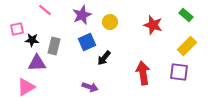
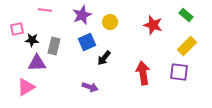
pink line: rotated 32 degrees counterclockwise
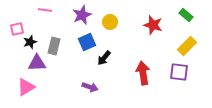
black star: moved 2 px left, 2 px down; rotated 24 degrees counterclockwise
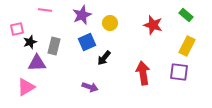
yellow circle: moved 1 px down
yellow rectangle: rotated 18 degrees counterclockwise
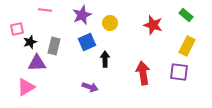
black arrow: moved 1 px right, 1 px down; rotated 140 degrees clockwise
